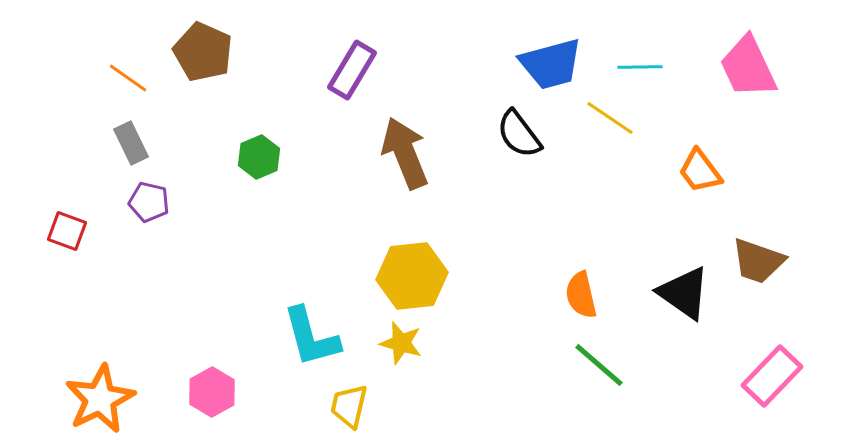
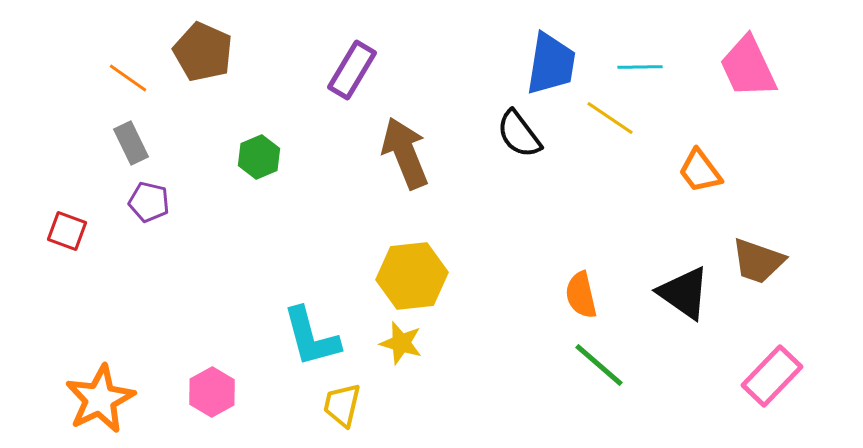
blue trapezoid: rotated 66 degrees counterclockwise
yellow trapezoid: moved 7 px left, 1 px up
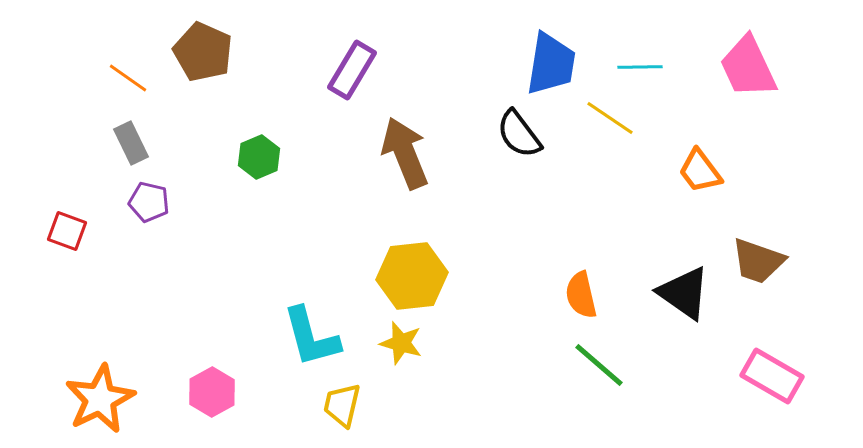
pink rectangle: rotated 76 degrees clockwise
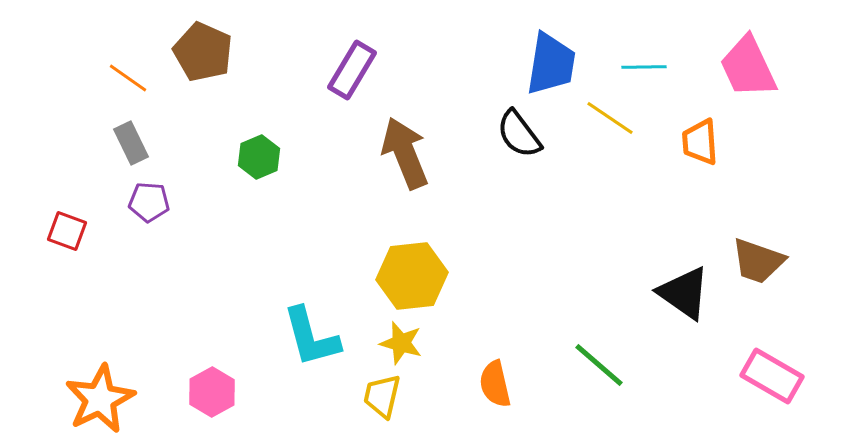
cyan line: moved 4 px right
orange trapezoid: moved 29 px up; rotated 33 degrees clockwise
purple pentagon: rotated 9 degrees counterclockwise
orange semicircle: moved 86 px left, 89 px down
yellow trapezoid: moved 40 px right, 9 px up
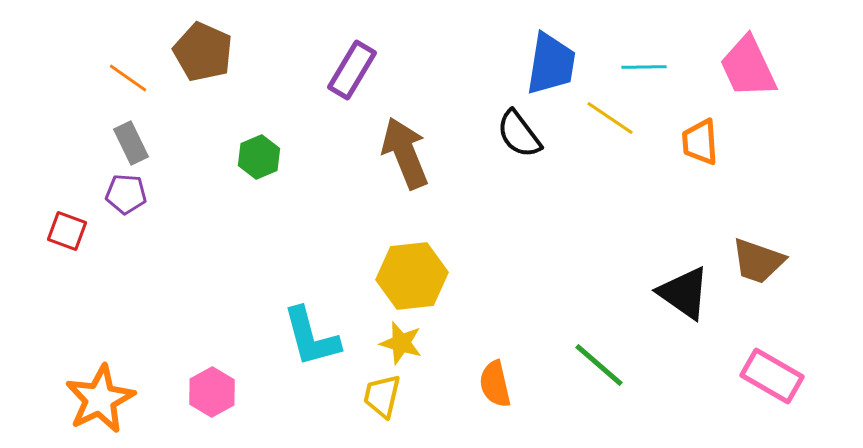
purple pentagon: moved 23 px left, 8 px up
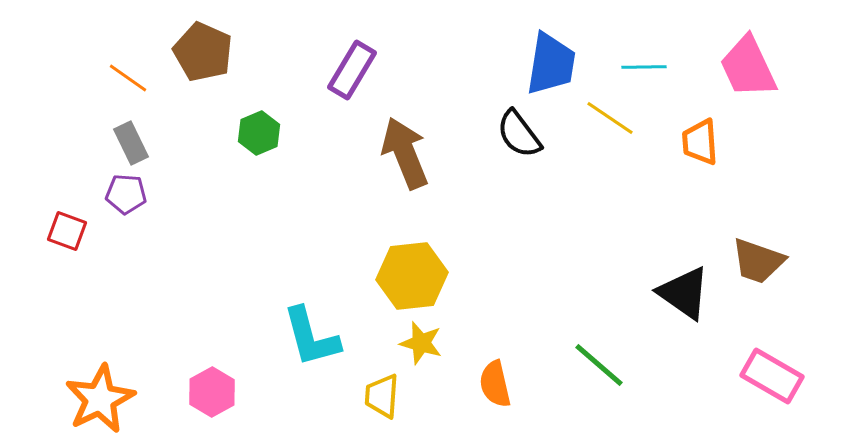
green hexagon: moved 24 px up
yellow star: moved 20 px right
yellow trapezoid: rotated 9 degrees counterclockwise
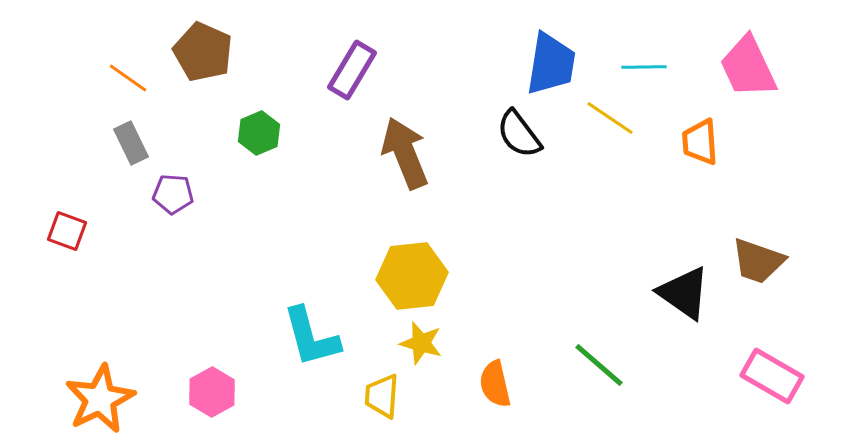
purple pentagon: moved 47 px right
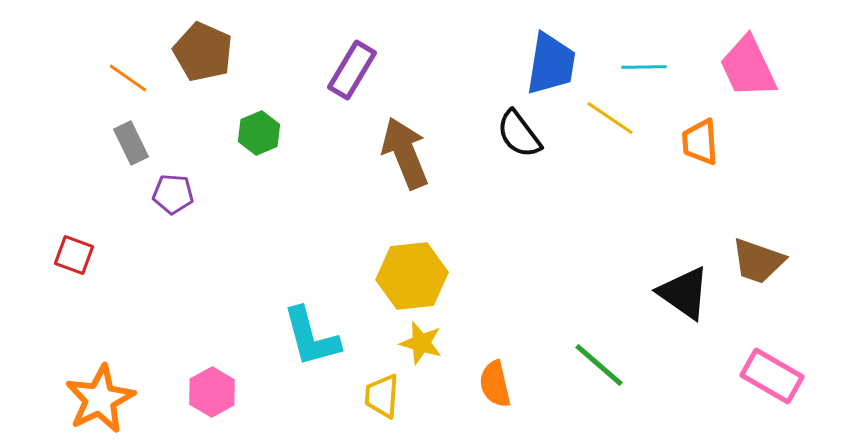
red square: moved 7 px right, 24 px down
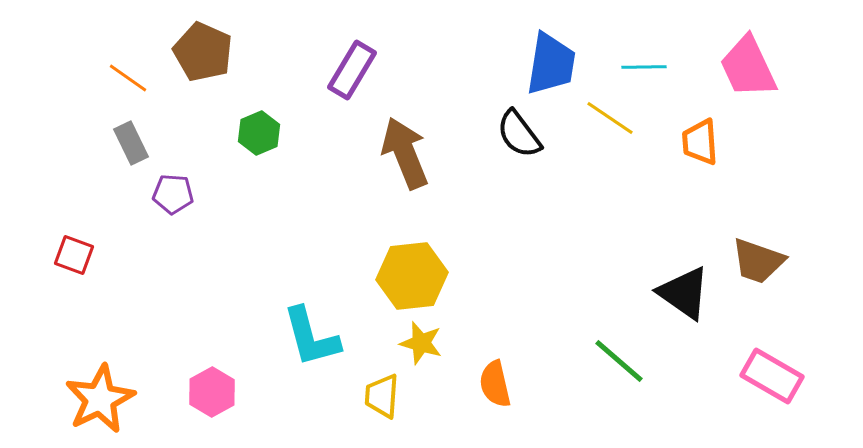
green line: moved 20 px right, 4 px up
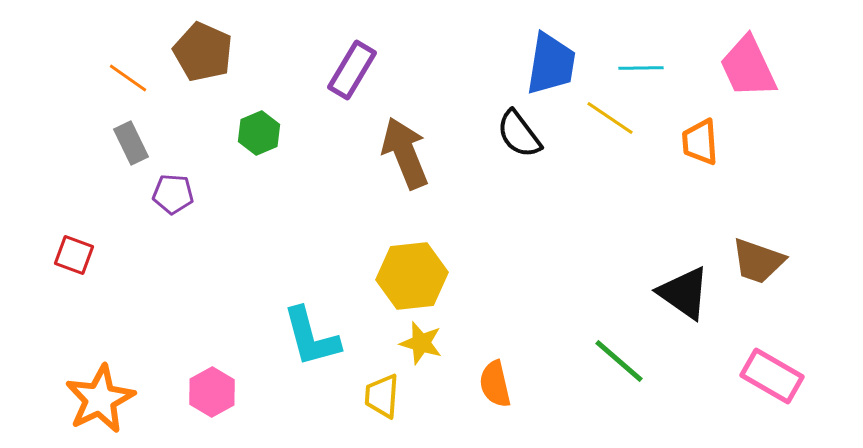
cyan line: moved 3 px left, 1 px down
